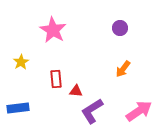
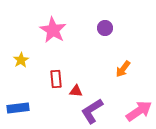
purple circle: moved 15 px left
yellow star: moved 2 px up
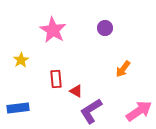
red triangle: rotated 24 degrees clockwise
purple L-shape: moved 1 px left
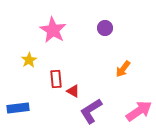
yellow star: moved 8 px right
red triangle: moved 3 px left
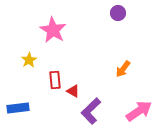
purple circle: moved 13 px right, 15 px up
red rectangle: moved 1 px left, 1 px down
purple L-shape: rotated 12 degrees counterclockwise
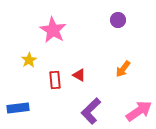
purple circle: moved 7 px down
red triangle: moved 6 px right, 16 px up
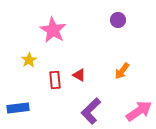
orange arrow: moved 1 px left, 2 px down
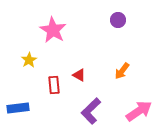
red rectangle: moved 1 px left, 5 px down
